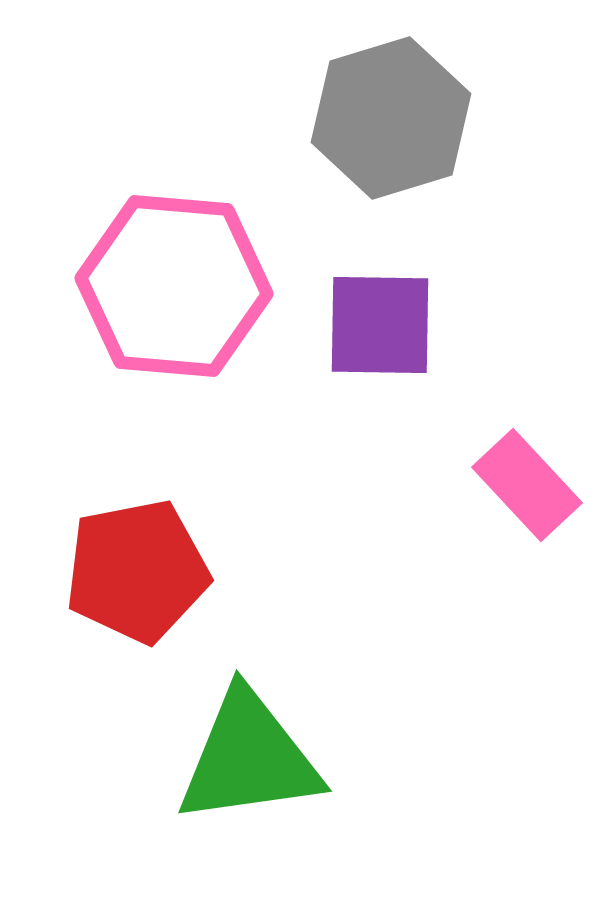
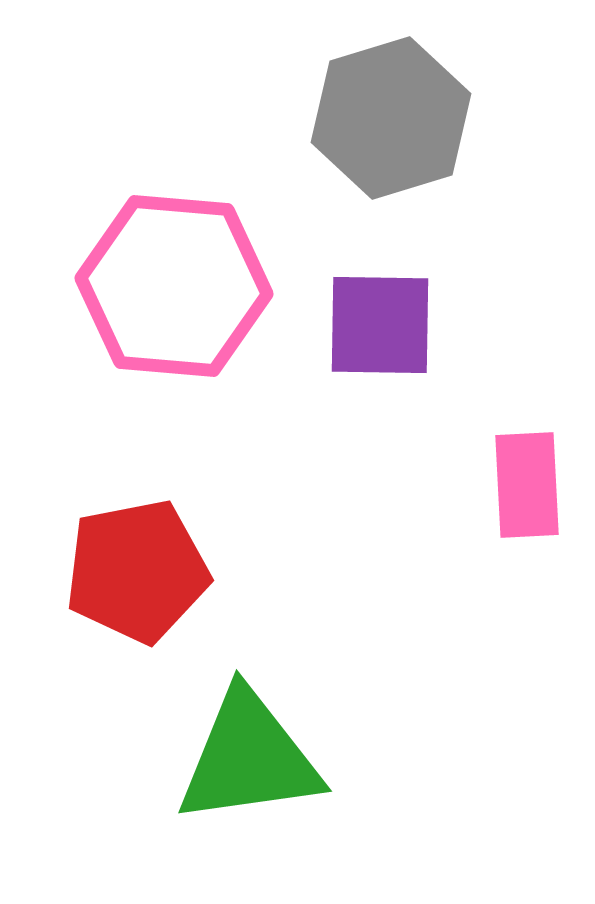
pink rectangle: rotated 40 degrees clockwise
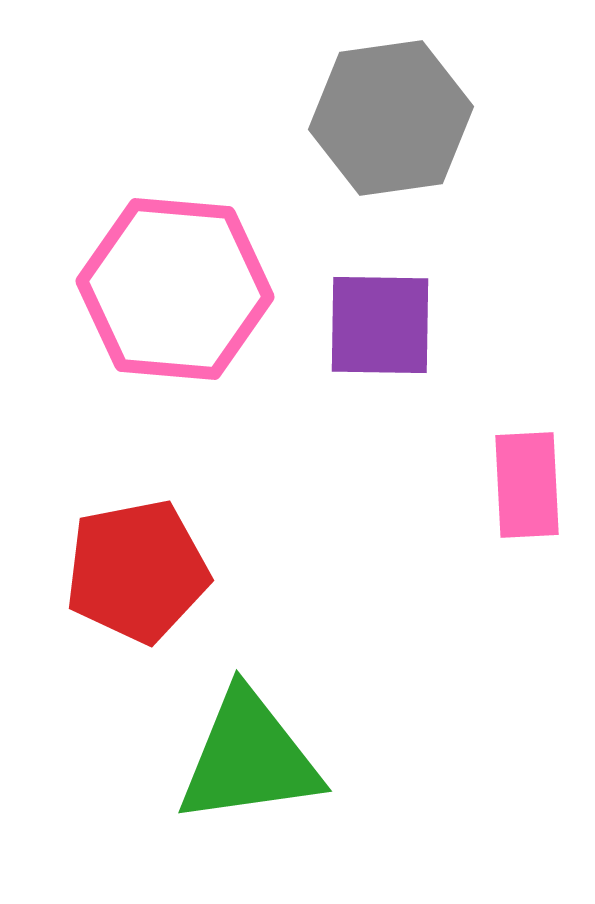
gray hexagon: rotated 9 degrees clockwise
pink hexagon: moved 1 px right, 3 px down
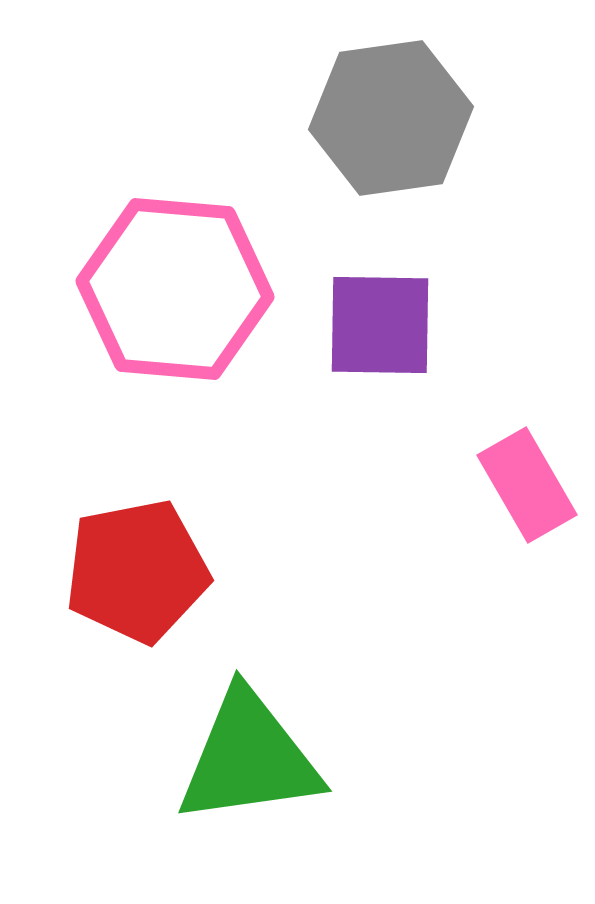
pink rectangle: rotated 27 degrees counterclockwise
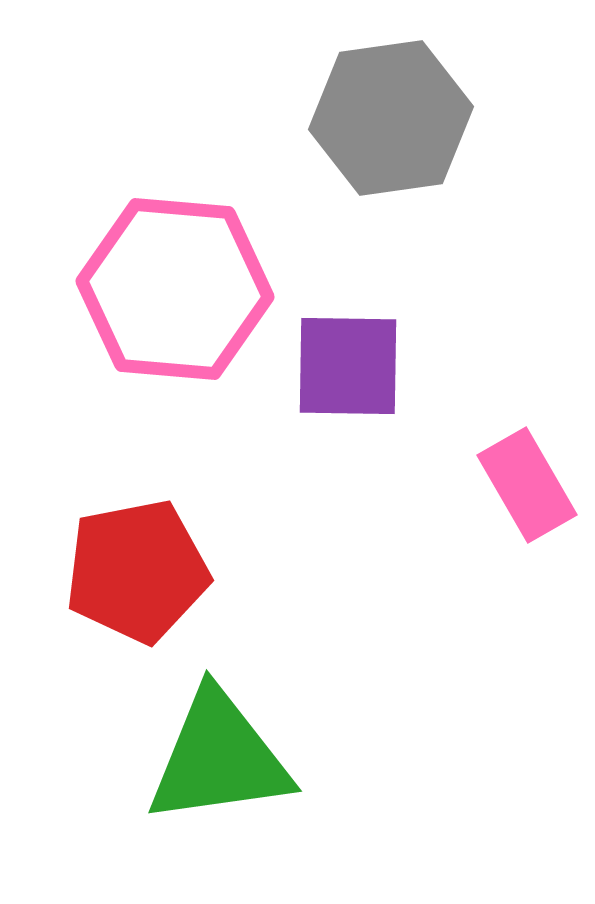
purple square: moved 32 px left, 41 px down
green triangle: moved 30 px left
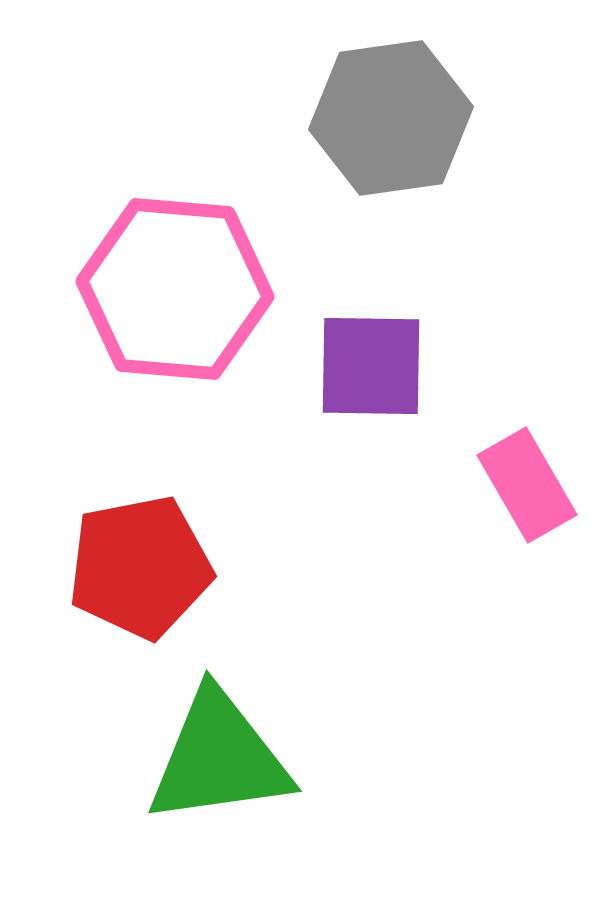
purple square: moved 23 px right
red pentagon: moved 3 px right, 4 px up
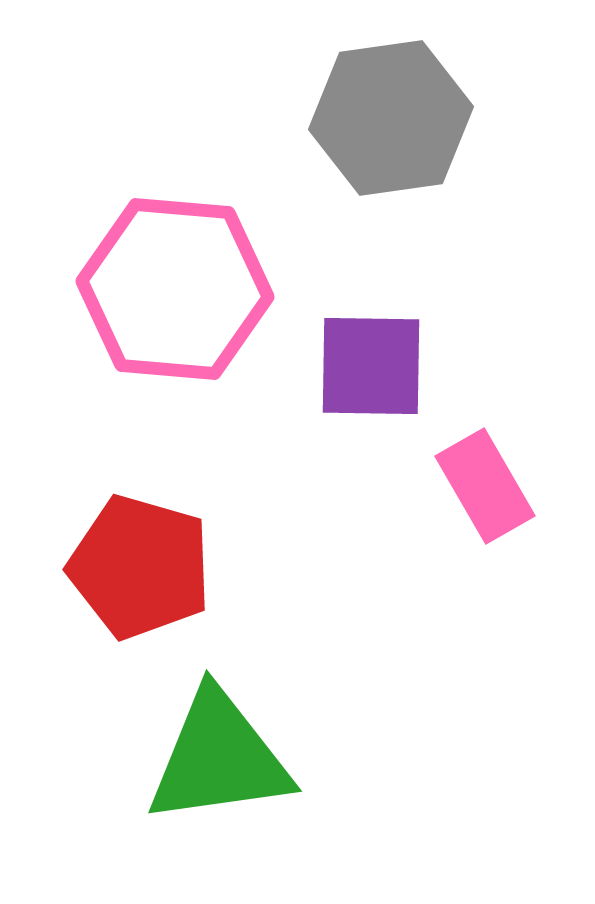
pink rectangle: moved 42 px left, 1 px down
red pentagon: rotated 27 degrees clockwise
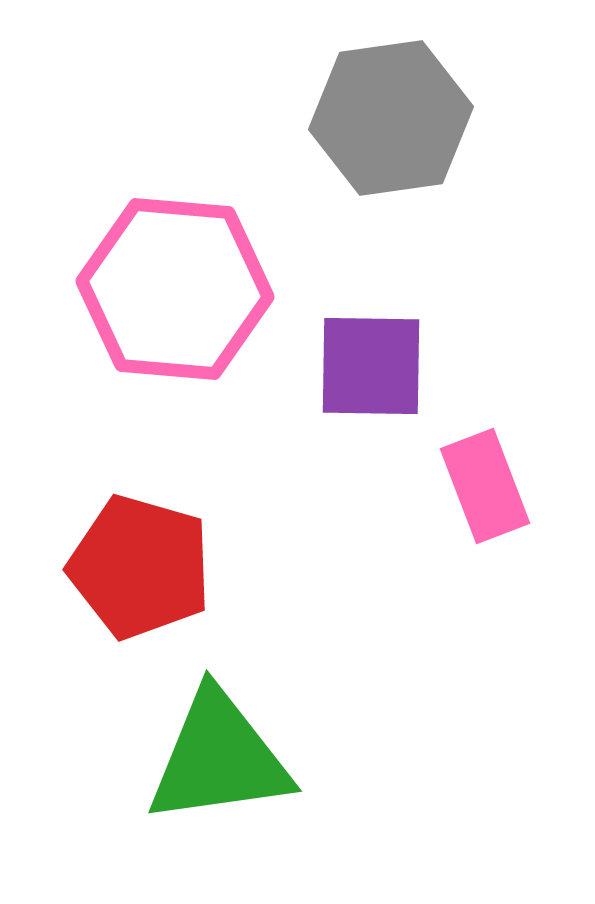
pink rectangle: rotated 9 degrees clockwise
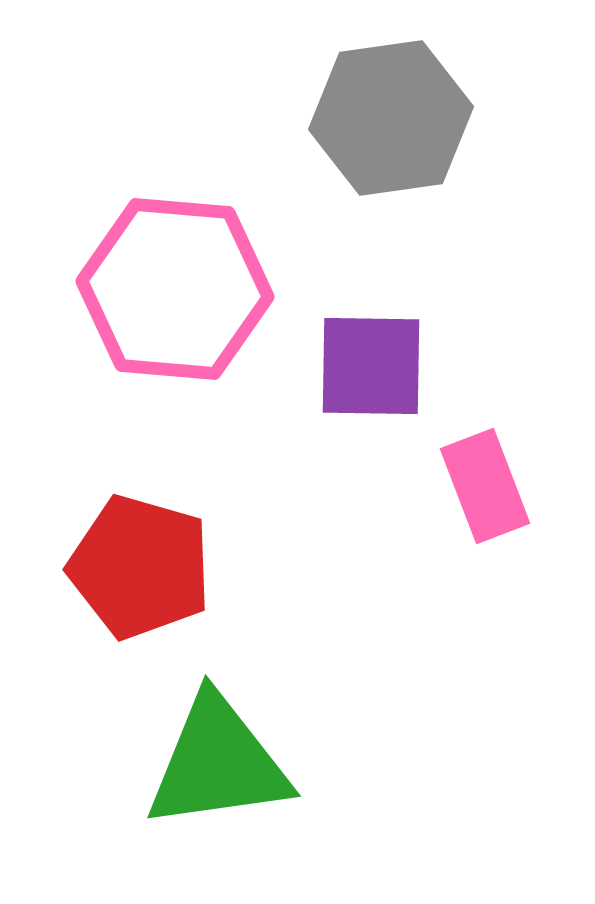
green triangle: moved 1 px left, 5 px down
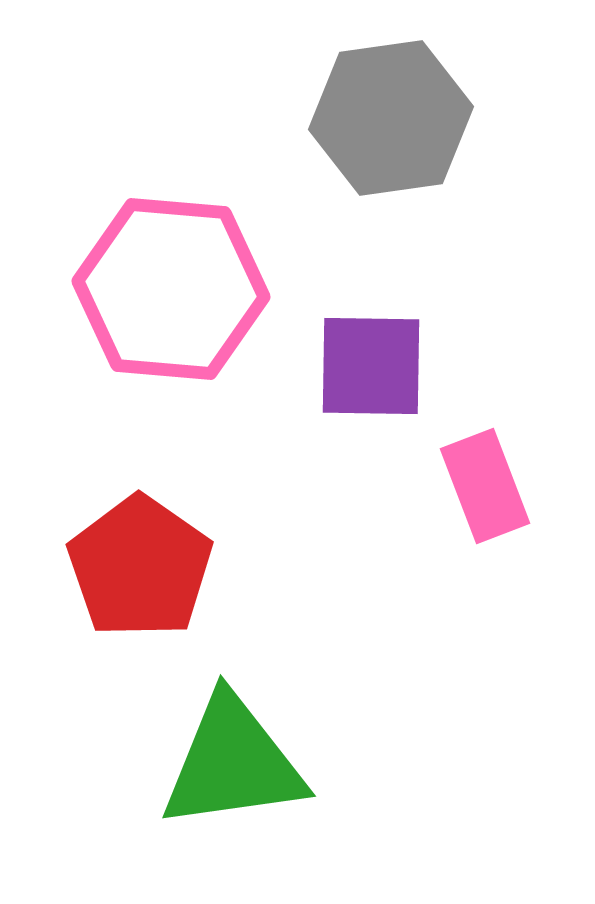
pink hexagon: moved 4 px left
red pentagon: rotated 19 degrees clockwise
green triangle: moved 15 px right
